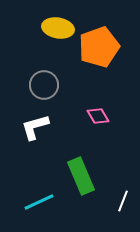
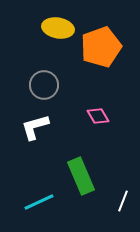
orange pentagon: moved 2 px right
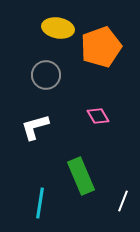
gray circle: moved 2 px right, 10 px up
cyan line: moved 1 px right, 1 px down; rotated 56 degrees counterclockwise
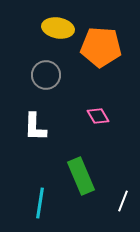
orange pentagon: rotated 24 degrees clockwise
white L-shape: rotated 72 degrees counterclockwise
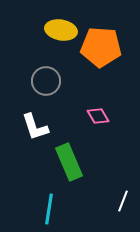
yellow ellipse: moved 3 px right, 2 px down
gray circle: moved 6 px down
white L-shape: rotated 20 degrees counterclockwise
green rectangle: moved 12 px left, 14 px up
cyan line: moved 9 px right, 6 px down
